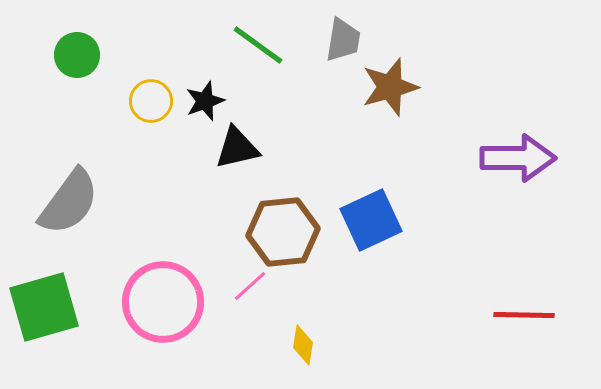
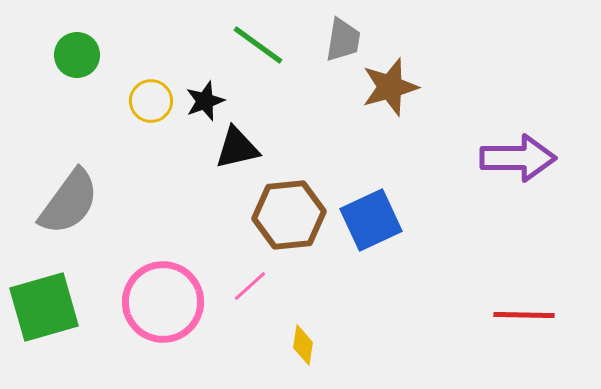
brown hexagon: moved 6 px right, 17 px up
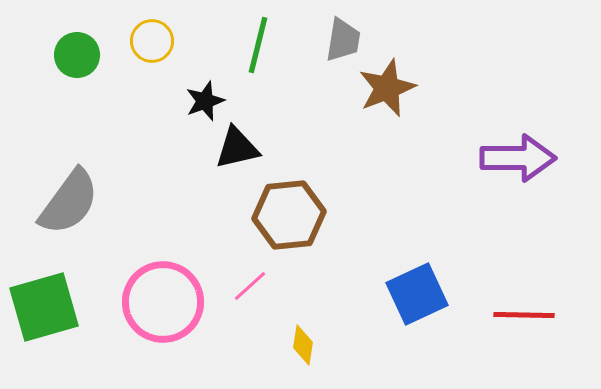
green line: rotated 68 degrees clockwise
brown star: moved 3 px left, 1 px down; rotated 6 degrees counterclockwise
yellow circle: moved 1 px right, 60 px up
blue square: moved 46 px right, 74 px down
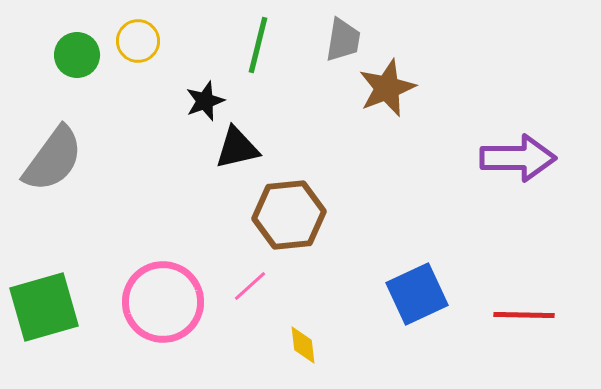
yellow circle: moved 14 px left
gray semicircle: moved 16 px left, 43 px up
yellow diamond: rotated 15 degrees counterclockwise
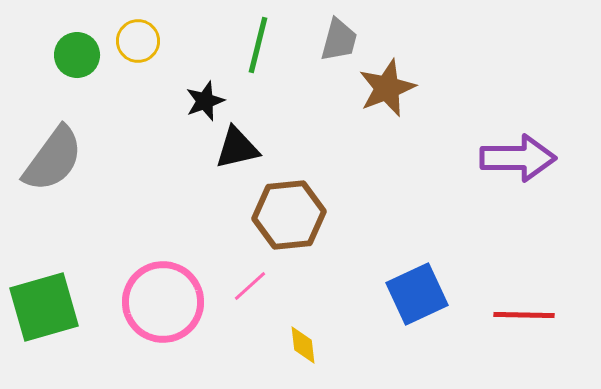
gray trapezoid: moved 4 px left; rotated 6 degrees clockwise
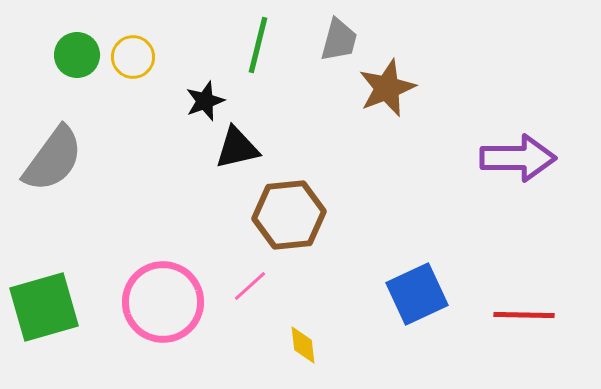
yellow circle: moved 5 px left, 16 px down
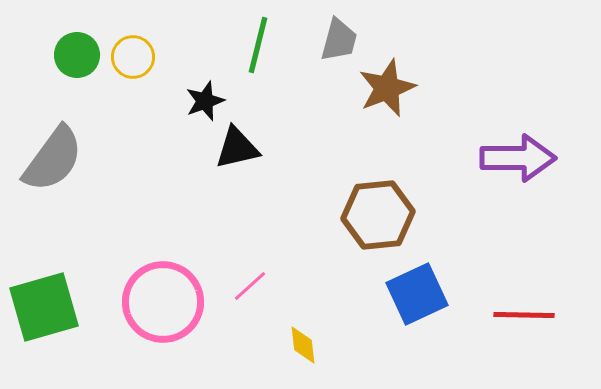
brown hexagon: moved 89 px right
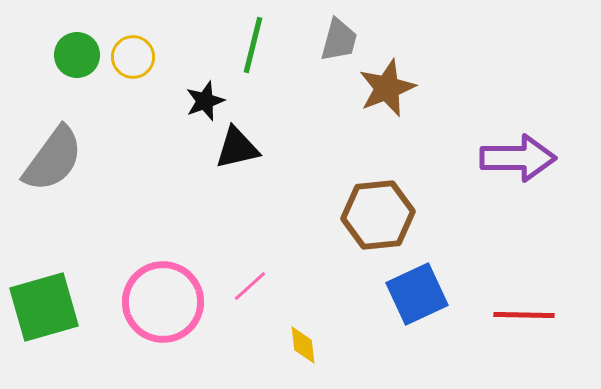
green line: moved 5 px left
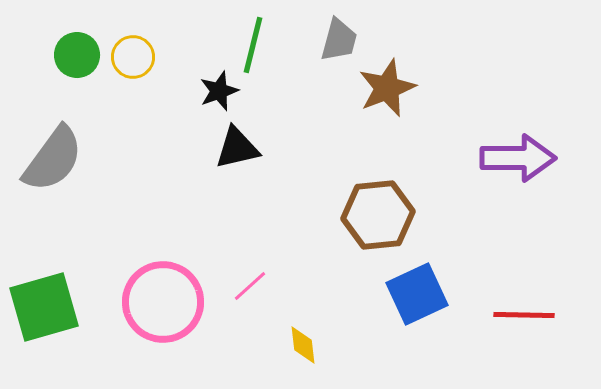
black star: moved 14 px right, 10 px up
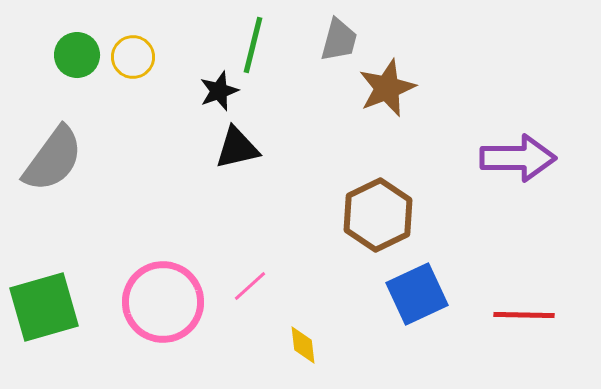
brown hexagon: rotated 20 degrees counterclockwise
